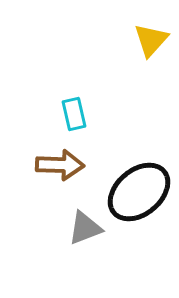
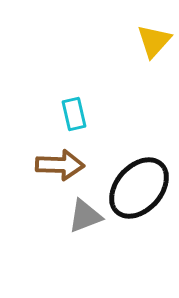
yellow triangle: moved 3 px right, 1 px down
black ellipse: moved 4 px up; rotated 8 degrees counterclockwise
gray triangle: moved 12 px up
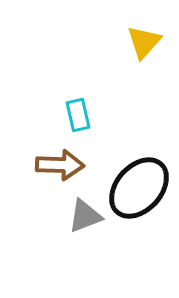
yellow triangle: moved 10 px left, 1 px down
cyan rectangle: moved 4 px right, 1 px down
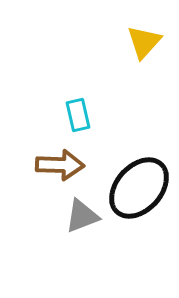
gray triangle: moved 3 px left
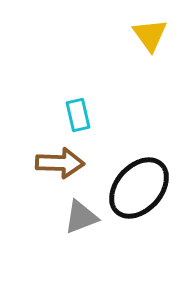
yellow triangle: moved 6 px right, 7 px up; rotated 18 degrees counterclockwise
brown arrow: moved 2 px up
gray triangle: moved 1 px left, 1 px down
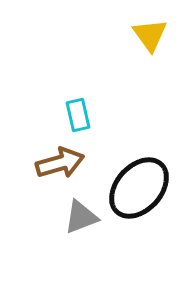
brown arrow: rotated 18 degrees counterclockwise
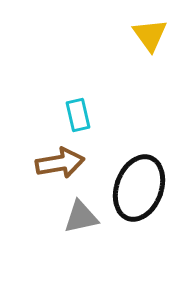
brown arrow: rotated 6 degrees clockwise
black ellipse: rotated 22 degrees counterclockwise
gray triangle: rotated 9 degrees clockwise
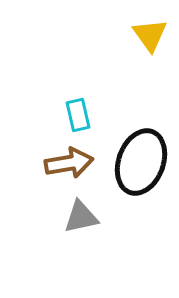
brown arrow: moved 9 px right
black ellipse: moved 2 px right, 26 px up
